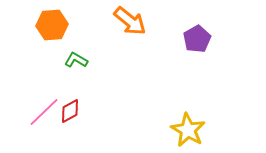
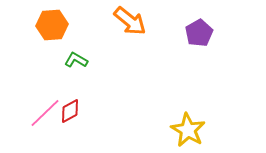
purple pentagon: moved 2 px right, 6 px up
pink line: moved 1 px right, 1 px down
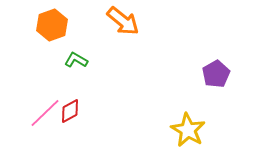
orange arrow: moved 7 px left
orange hexagon: rotated 16 degrees counterclockwise
purple pentagon: moved 17 px right, 41 px down
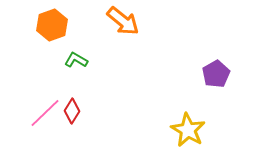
red diamond: moved 2 px right; rotated 30 degrees counterclockwise
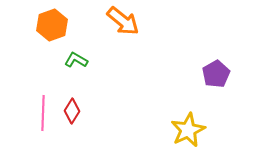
pink line: moved 2 px left; rotated 44 degrees counterclockwise
yellow star: rotated 16 degrees clockwise
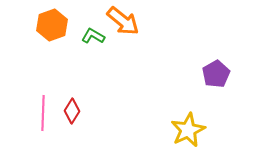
green L-shape: moved 17 px right, 24 px up
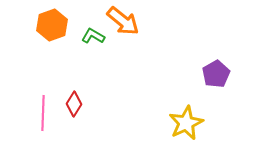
red diamond: moved 2 px right, 7 px up
yellow star: moved 2 px left, 7 px up
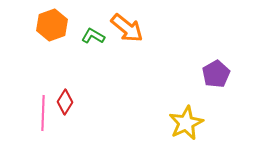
orange arrow: moved 4 px right, 7 px down
red diamond: moved 9 px left, 2 px up
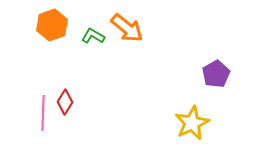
yellow star: moved 6 px right
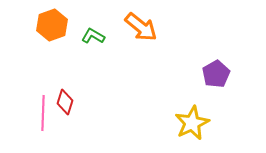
orange arrow: moved 14 px right, 1 px up
red diamond: rotated 15 degrees counterclockwise
